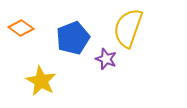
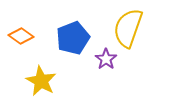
orange diamond: moved 8 px down
purple star: rotated 15 degrees clockwise
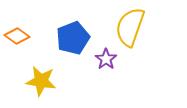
yellow semicircle: moved 2 px right, 1 px up
orange diamond: moved 4 px left
yellow star: rotated 20 degrees counterclockwise
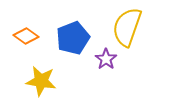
yellow semicircle: moved 3 px left
orange diamond: moved 9 px right
